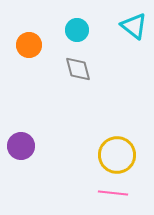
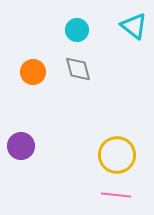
orange circle: moved 4 px right, 27 px down
pink line: moved 3 px right, 2 px down
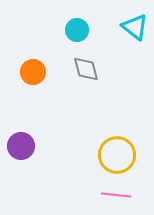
cyan triangle: moved 1 px right, 1 px down
gray diamond: moved 8 px right
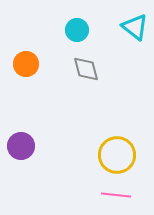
orange circle: moved 7 px left, 8 px up
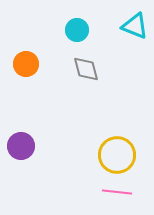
cyan triangle: moved 1 px up; rotated 16 degrees counterclockwise
pink line: moved 1 px right, 3 px up
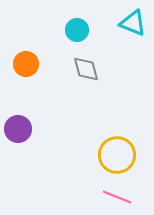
cyan triangle: moved 2 px left, 3 px up
purple circle: moved 3 px left, 17 px up
pink line: moved 5 px down; rotated 16 degrees clockwise
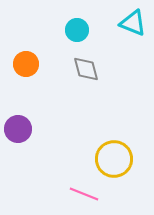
yellow circle: moved 3 px left, 4 px down
pink line: moved 33 px left, 3 px up
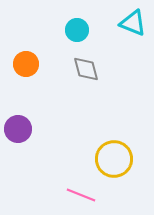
pink line: moved 3 px left, 1 px down
